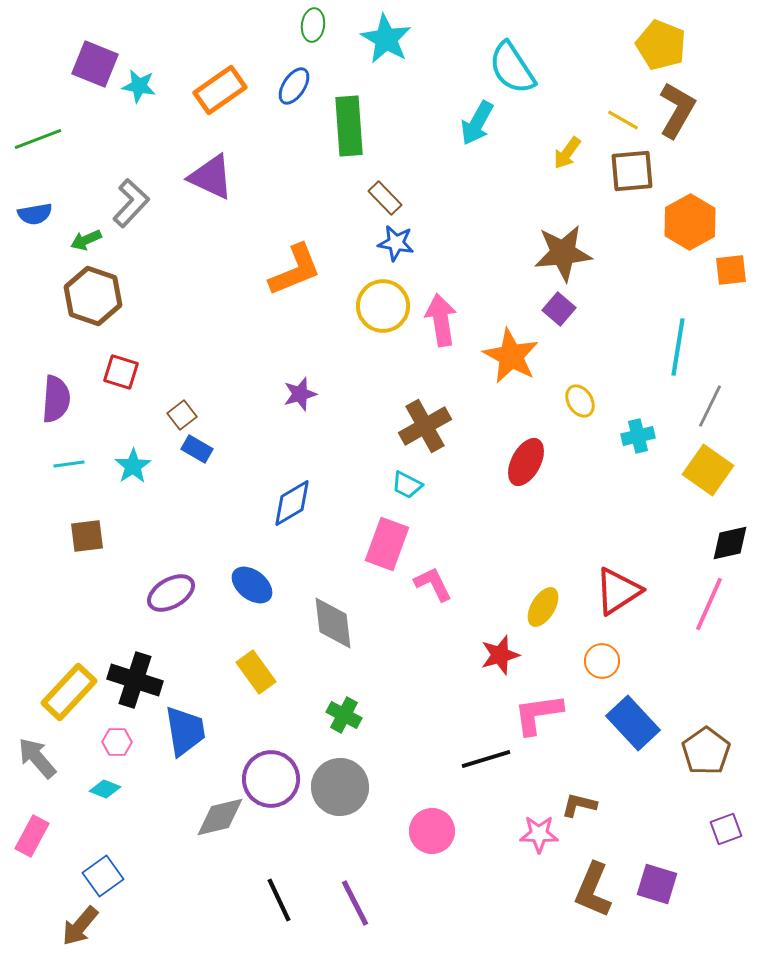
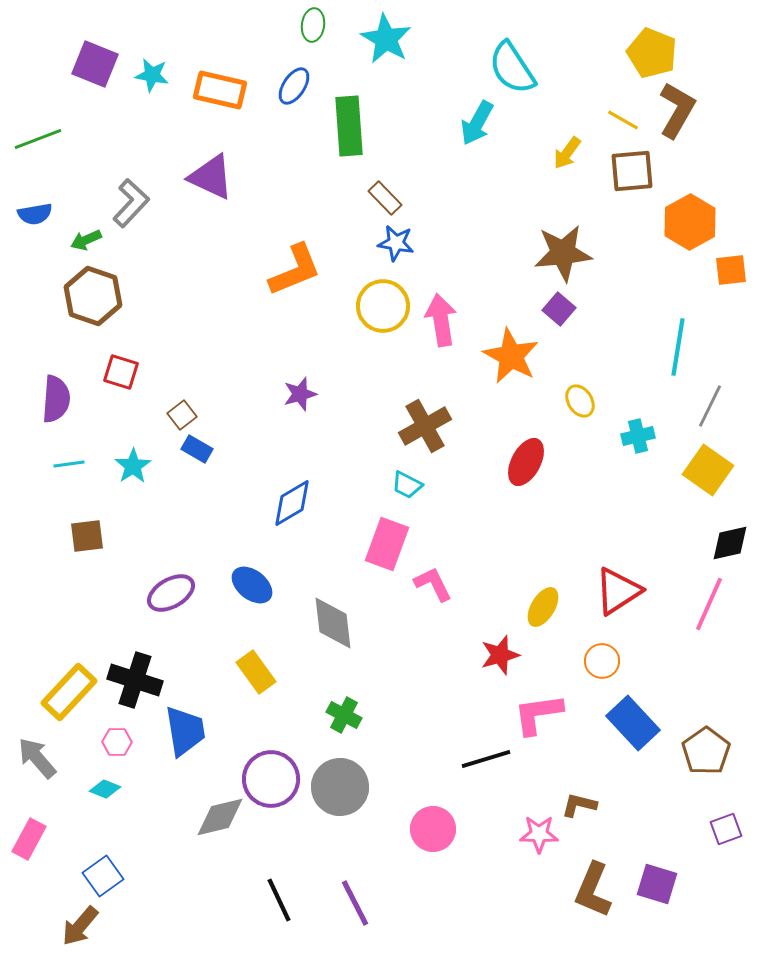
yellow pentagon at (661, 45): moved 9 px left, 8 px down
cyan star at (139, 86): moved 13 px right, 11 px up
orange rectangle at (220, 90): rotated 48 degrees clockwise
pink circle at (432, 831): moved 1 px right, 2 px up
pink rectangle at (32, 836): moved 3 px left, 3 px down
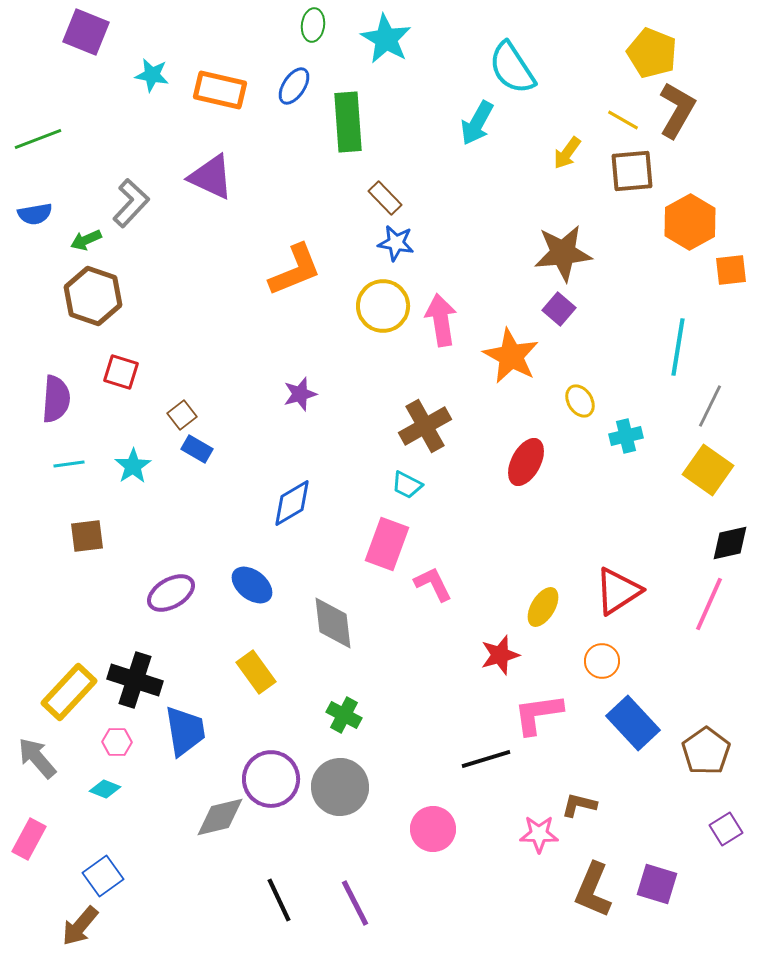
purple square at (95, 64): moved 9 px left, 32 px up
green rectangle at (349, 126): moved 1 px left, 4 px up
cyan cross at (638, 436): moved 12 px left
purple square at (726, 829): rotated 12 degrees counterclockwise
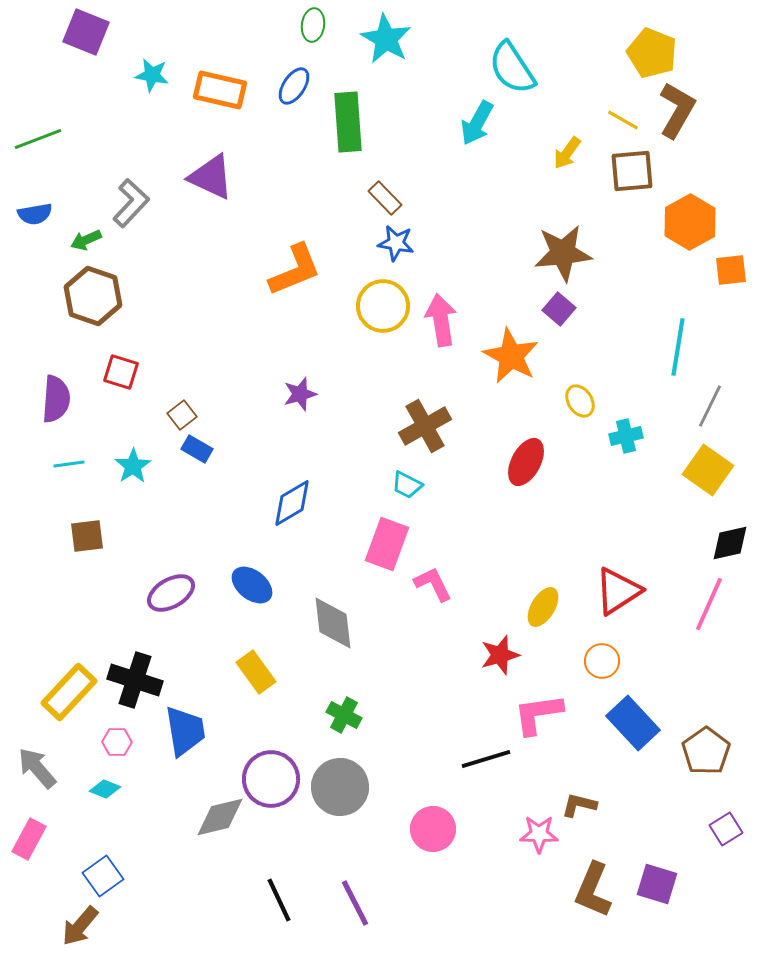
gray arrow at (37, 758): moved 10 px down
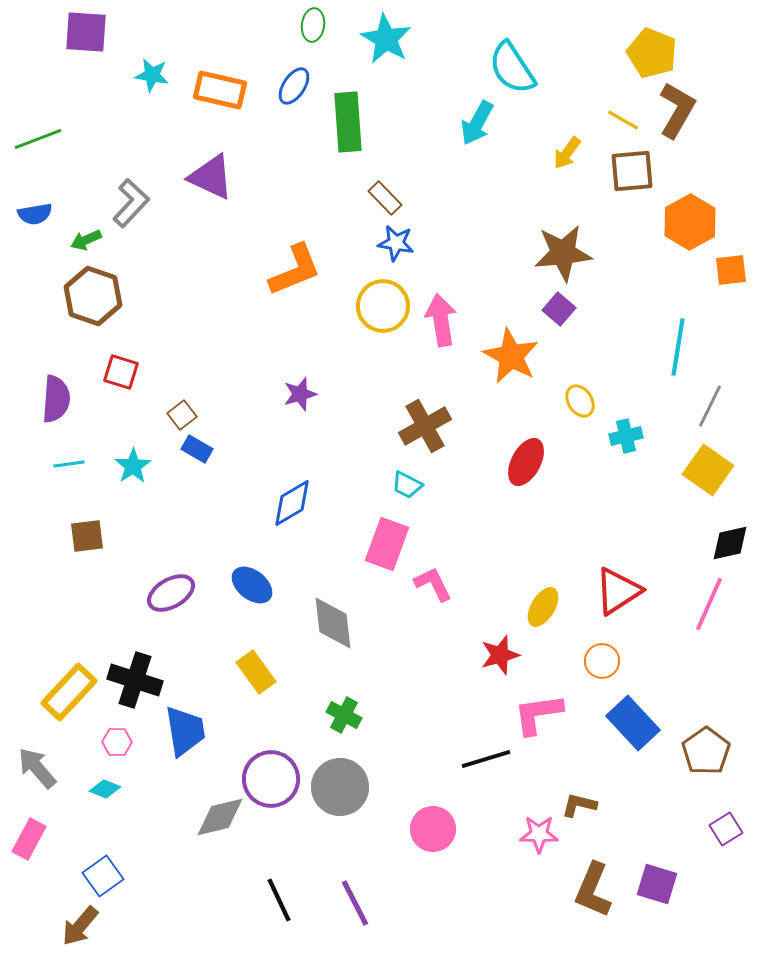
purple square at (86, 32): rotated 18 degrees counterclockwise
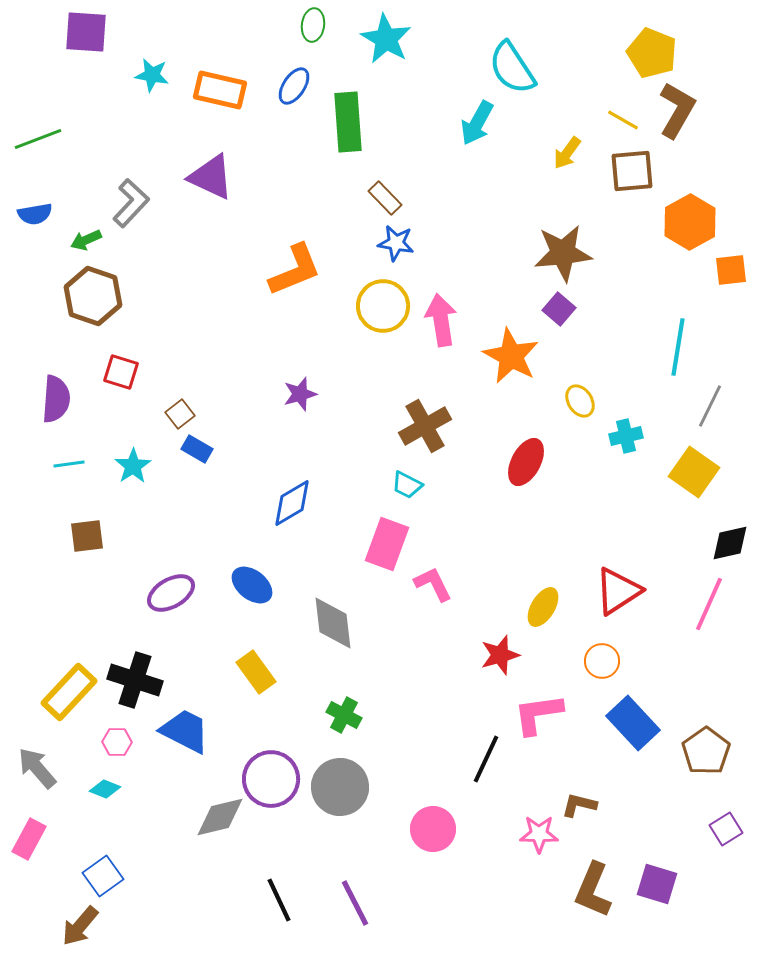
brown square at (182, 415): moved 2 px left, 1 px up
yellow square at (708, 470): moved 14 px left, 2 px down
blue trapezoid at (185, 731): rotated 54 degrees counterclockwise
black line at (486, 759): rotated 48 degrees counterclockwise
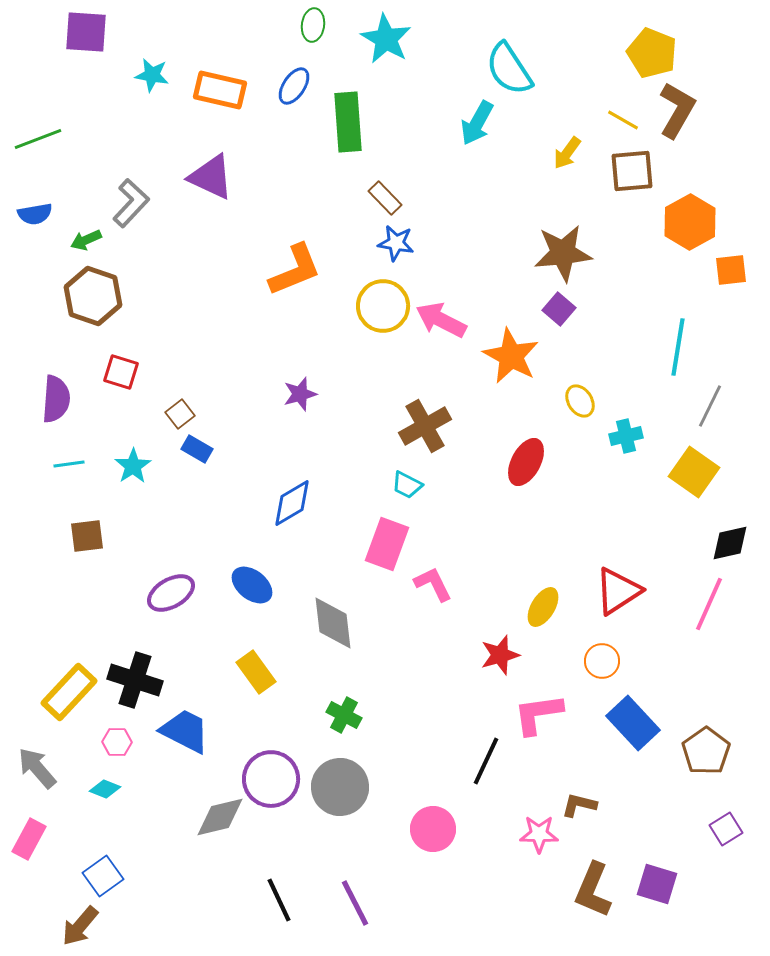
cyan semicircle at (512, 68): moved 3 px left, 1 px down
pink arrow at (441, 320): rotated 54 degrees counterclockwise
black line at (486, 759): moved 2 px down
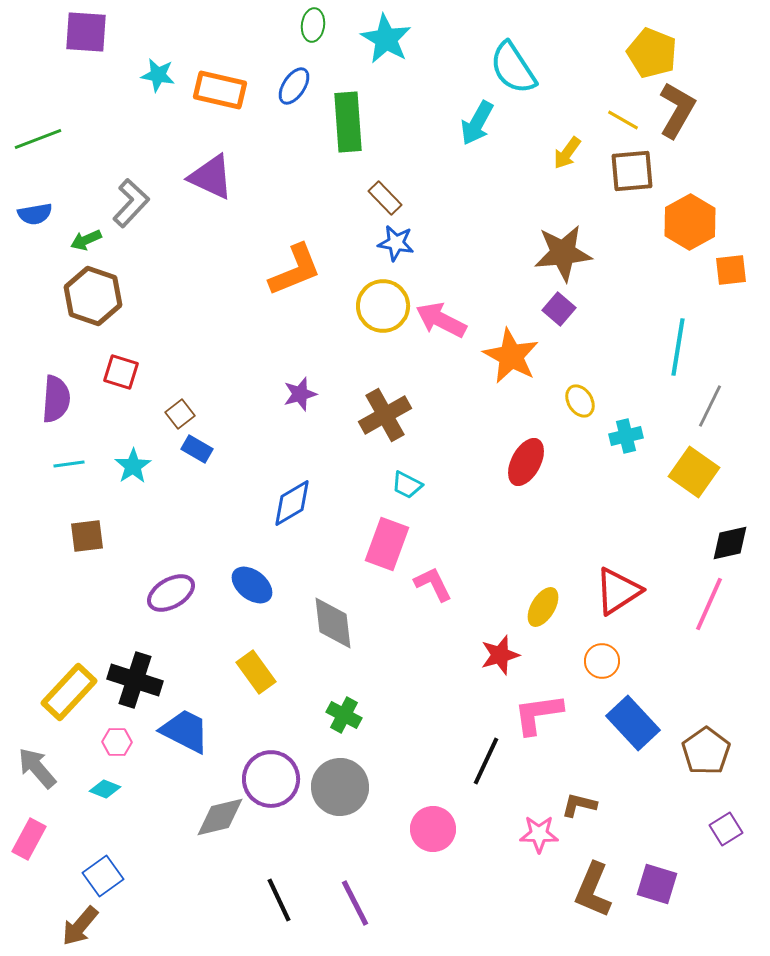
cyan semicircle at (509, 69): moved 4 px right, 1 px up
cyan star at (152, 75): moved 6 px right
brown cross at (425, 426): moved 40 px left, 11 px up
